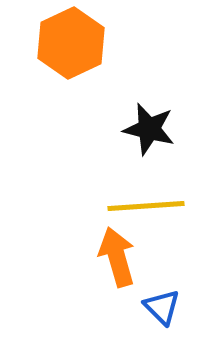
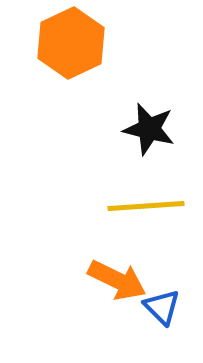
orange arrow: moved 23 px down; rotated 132 degrees clockwise
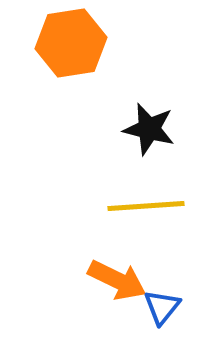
orange hexagon: rotated 16 degrees clockwise
blue triangle: rotated 24 degrees clockwise
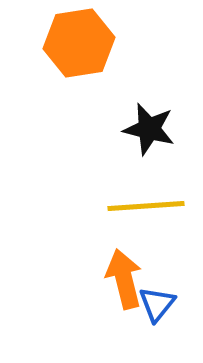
orange hexagon: moved 8 px right
orange arrow: moved 7 px right, 1 px up; rotated 130 degrees counterclockwise
blue triangle: moved 5 px left, 3 px up
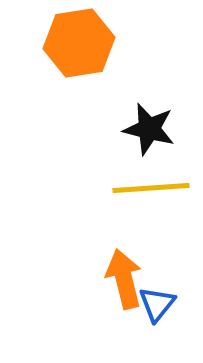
yellow line: moved 5 px right, 18 px up
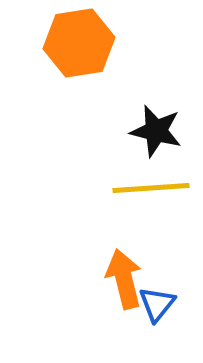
black star: moved 7 px right, 2 px down
